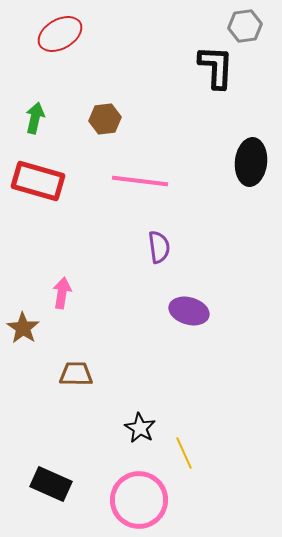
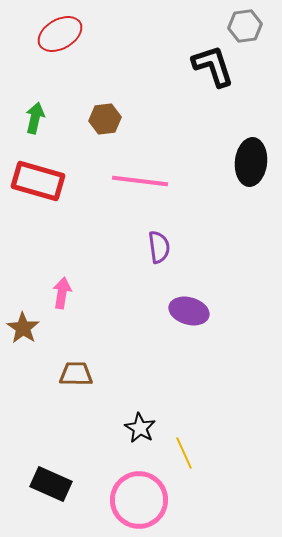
black L-shape: moved 3 px left, 1 px up; rotated 21 degrees counterclockwise
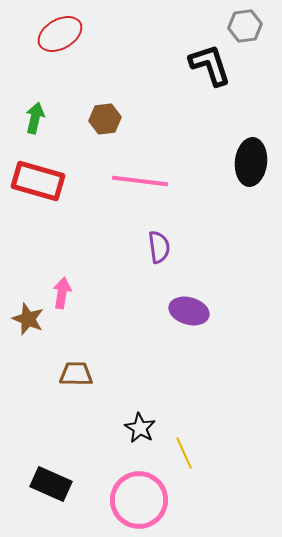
black L-shape: moved 3 px left, 1 px up
brown star: moved 5 px right, 9 px up; rotated 12 degrees counterclockwise
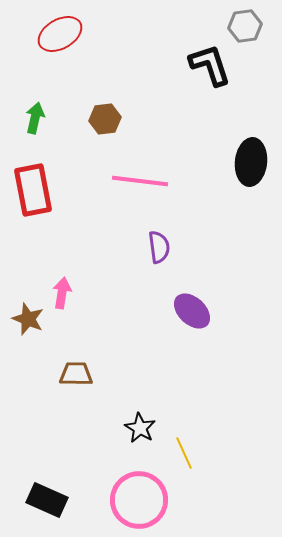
red rectangle: moved 5 px left, 9 px down; rotated 63 degrees clockwise
purple ellipse: moved 3 px right; rotated 27 degrees clockwise
black rectangle: moved 4 px left, 16 px down
